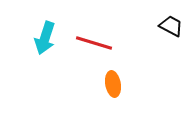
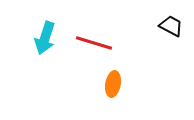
orange ellipse: rotated 20 degrees clockwise
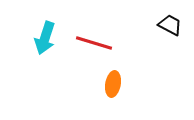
black trapezoid: moved 1 px left, 1 px up
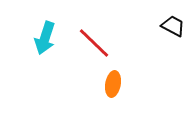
black trapezoid: moved 3 px right, 1 px down
red line: rotated 27 degrees clockwise
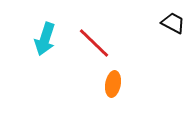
black trapezoid: moved 3 px up
cyan arrow: moved 1 px down
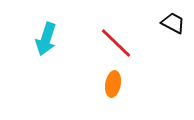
cyan arrow: moved 1 px right
red line: moved 22 px right
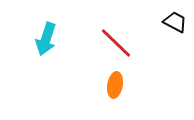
black trapezoid: moved 2 px right, 1 px up
orange ellipse: moved 2 px right, 1 px down
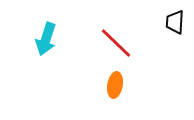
black trapezoid: rotated 115 degrees counterclockwise
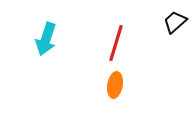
black trapezoid: rotated 45 degrees clockwise
red line: rotated 63 degrees clockwise
